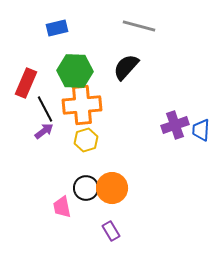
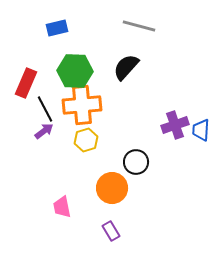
black circle: moved 50 px right, 26 px up
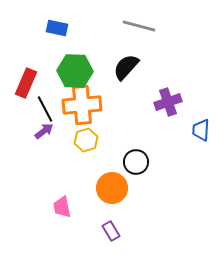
blue rectangle: rotated 25 degrees clockwise
purple cross: moved 7 px left, 23 px up
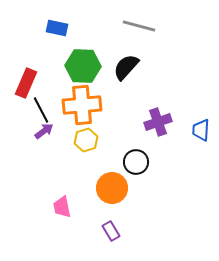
green hexagon: moved 8 px right, 5 px up
purple cross: moved 10 px left, 20 px down
black line: moved 4 px left, 1 px down
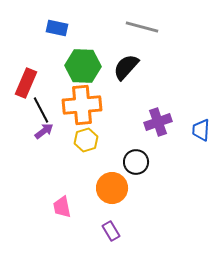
gray line: moved 3 px right, 1 px down
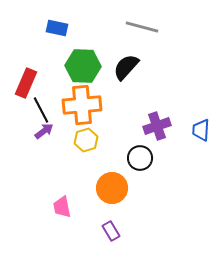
purple cross: moved 1 px left, 4 px down
black circle: moved 4 px right, 4 px up
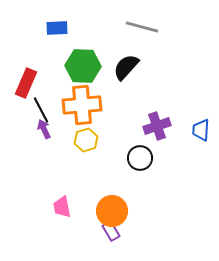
blue rectangle: rotated 15 degrees counterclockwise
purple arrow: moved 2 px up; rotated 78 degrees counterclockwise
orange circle: moved 23 px down
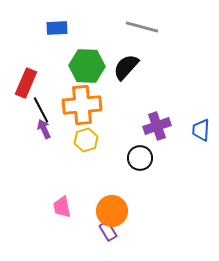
green hexagon: moved 4 px right
purple rectangle: moved 3 px left
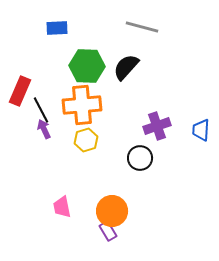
red rectangle: moved 6 px left, 8 px down
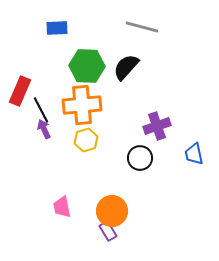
blue trapezoid: moved 7 px left, 24 px down; rotated 15 degrees counterclockwise
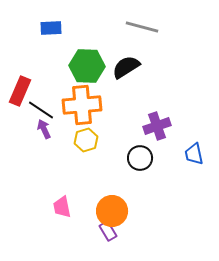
blue rectangle: moved 6 px left
black semicircle: rotated 16 degrees clockwise
black line: rotated 28 degrees counterclockwise
